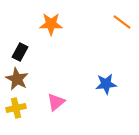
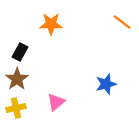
brown star: rotated 10 degrees clockwise
blue star: rotated 10 degrees counterclockwise
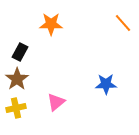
orange line: moved 1 px right, 1 px down; rotated 12 degrees clockwise
blue star: rotated 15 degrees clockwise
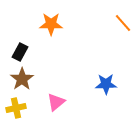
brown star: moved 5 px right
